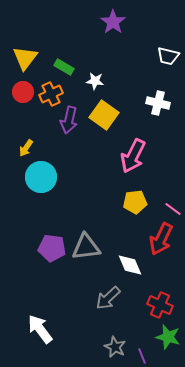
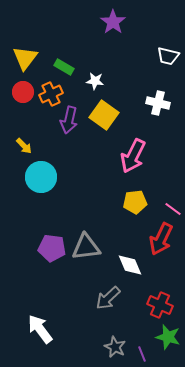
yellow arrow: moved 2 px left, 2 px up; rotated 78 degrees counterclockwise
purple line: moved 2 px up
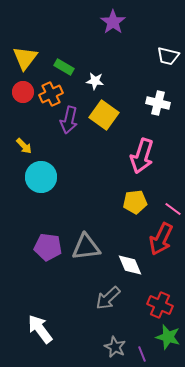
pink arrow: moved 9 px right; rotated 8 degrees counterclockwise
purple pentagon: moved 4 px left, 1 px up
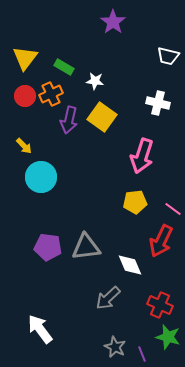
red circle: moved 2 px right, 4 px down
yellow square: moved 2 px left, 2 px down
red arrow: moved 2 px down
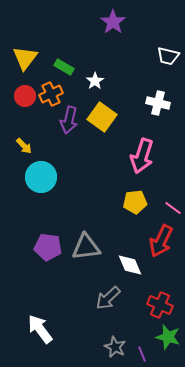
white star: rotated 30 degrees clockwise
pink line: moved 1 px up
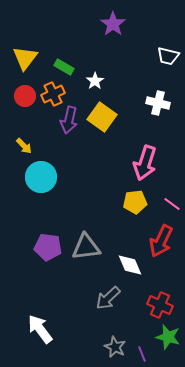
purple star: moved 2 px down
orange cross: moved 2 px right
pink arrow: moved 3 px right, 7 px down
pink line: moved 1 px left, 4 px up
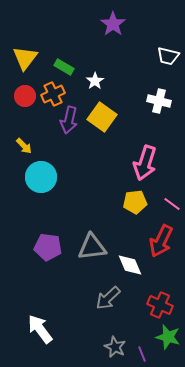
white cross: moved 1 px right, 2 px up
gray triangle: moved 6 px right
